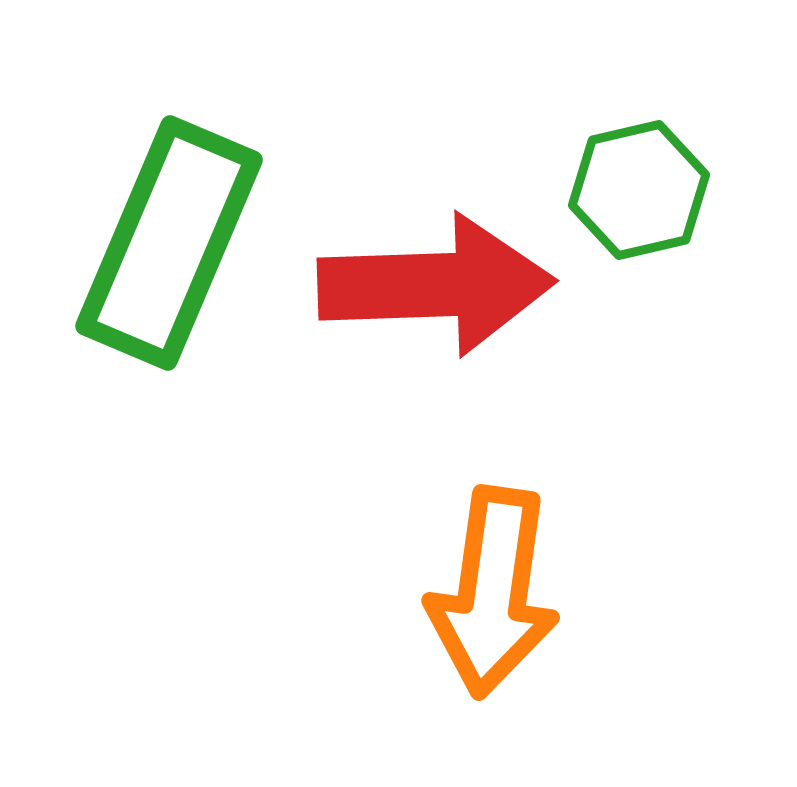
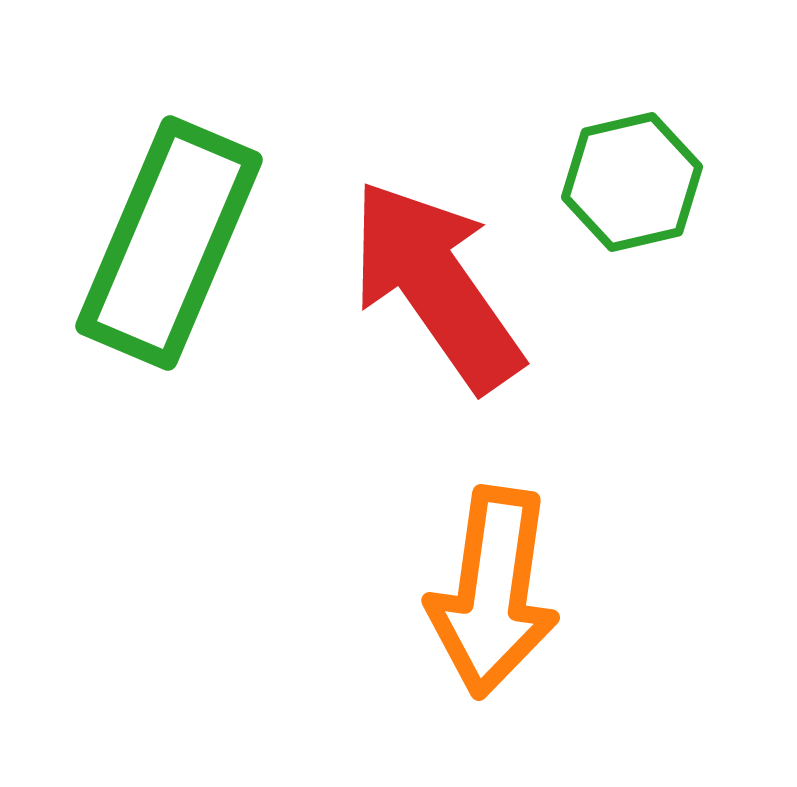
green hexagon: moved 7 px left, 8 px up
red arrow: rotated 123 degrees counterclockwise
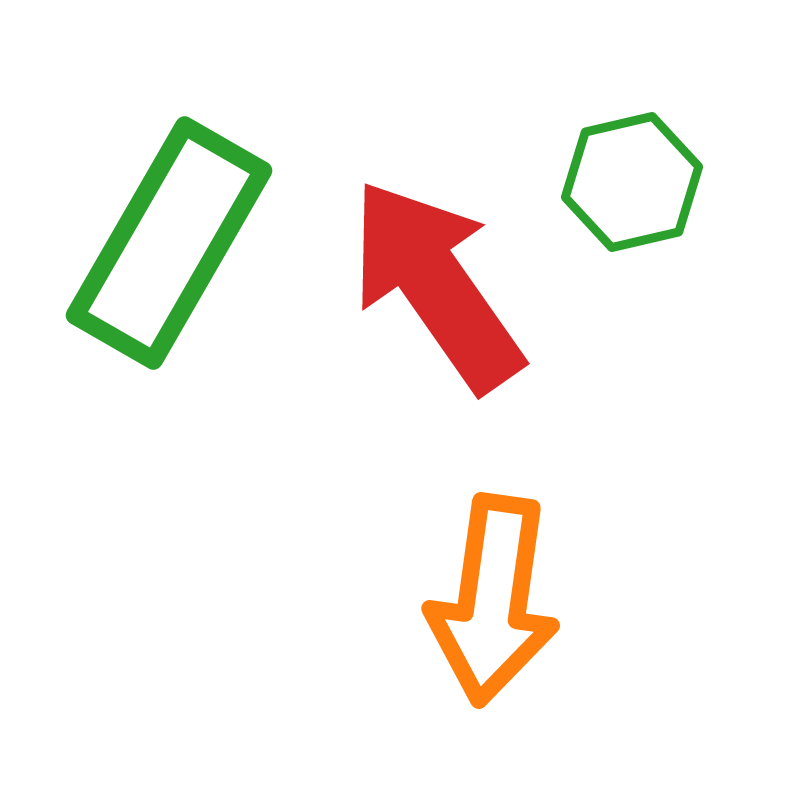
green rectangle: rotated 7 degrees clockwise
orange arrow: moved 8 px down
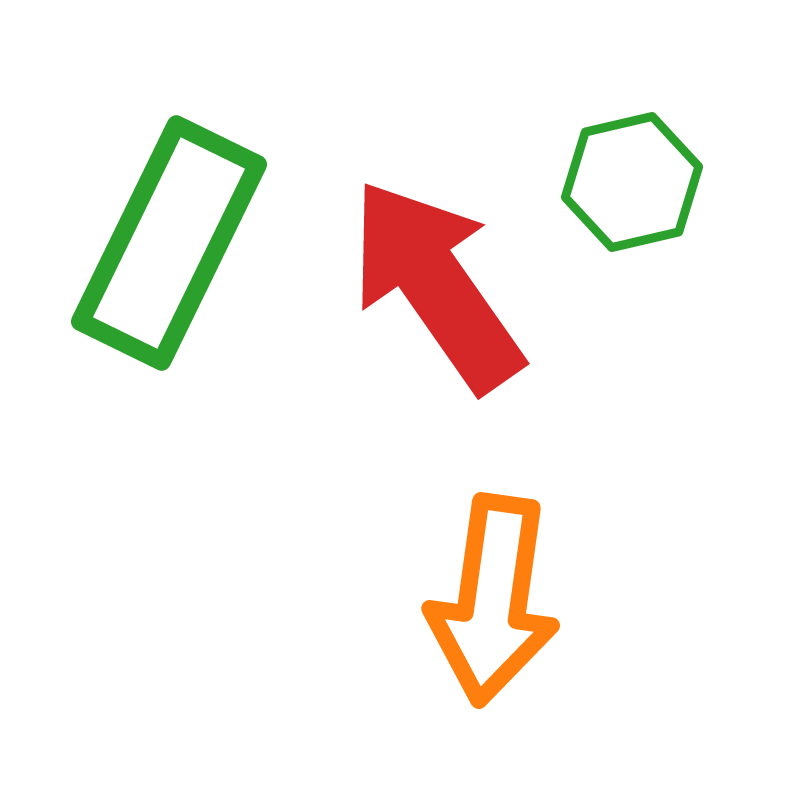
green rectangle: rotated 4 degrees counterclockwise
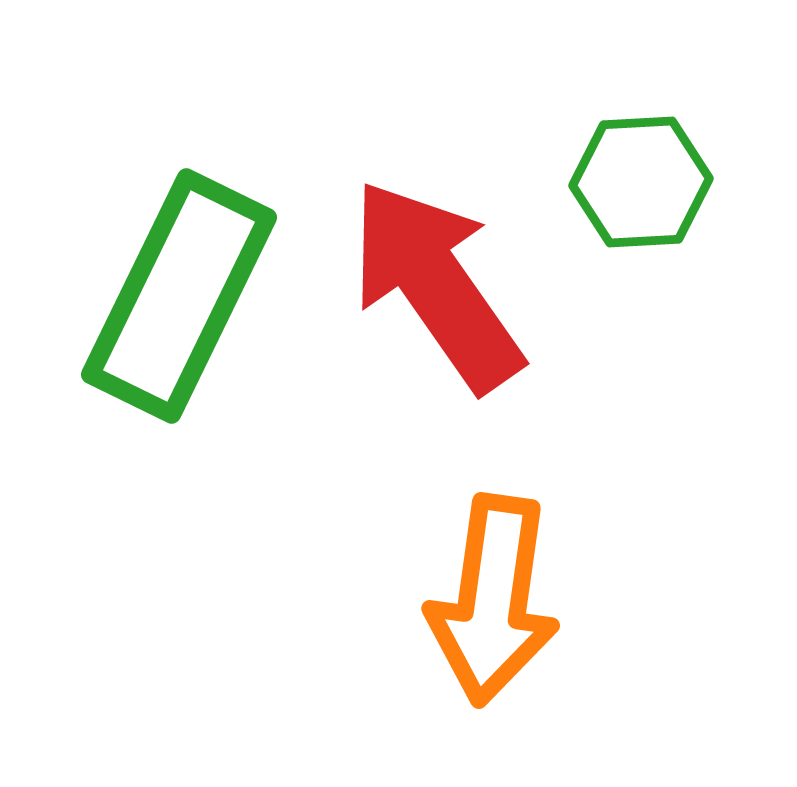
green hexagon: moved 9 px right; rotated 10 degrees clockwise
green rectangle: moved 10 px right, 53 px down
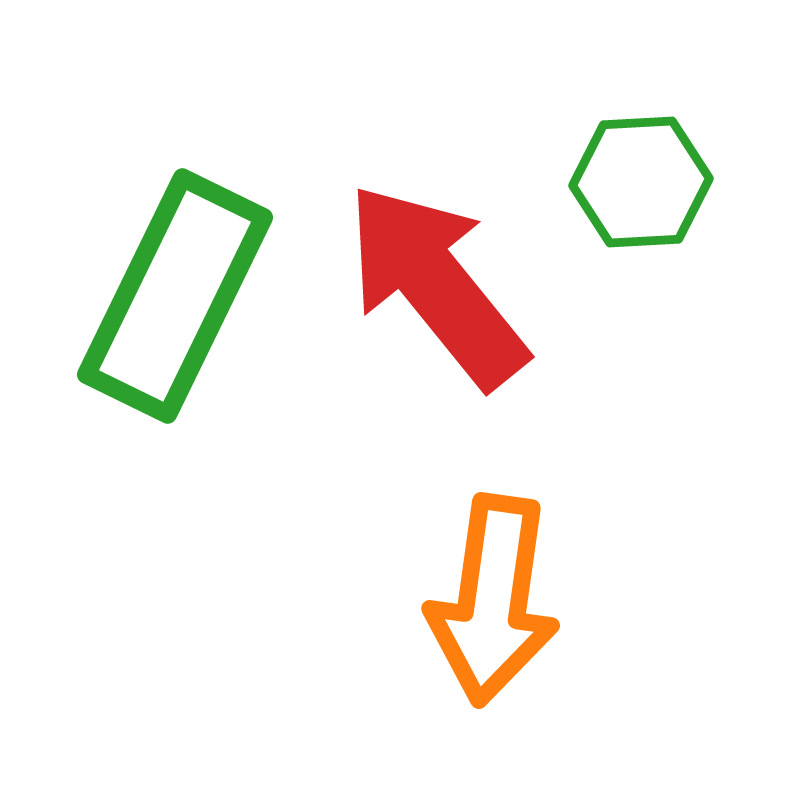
red arrow: rotated 4 degrees counterclockwise
green rectangle: moved 4 px left
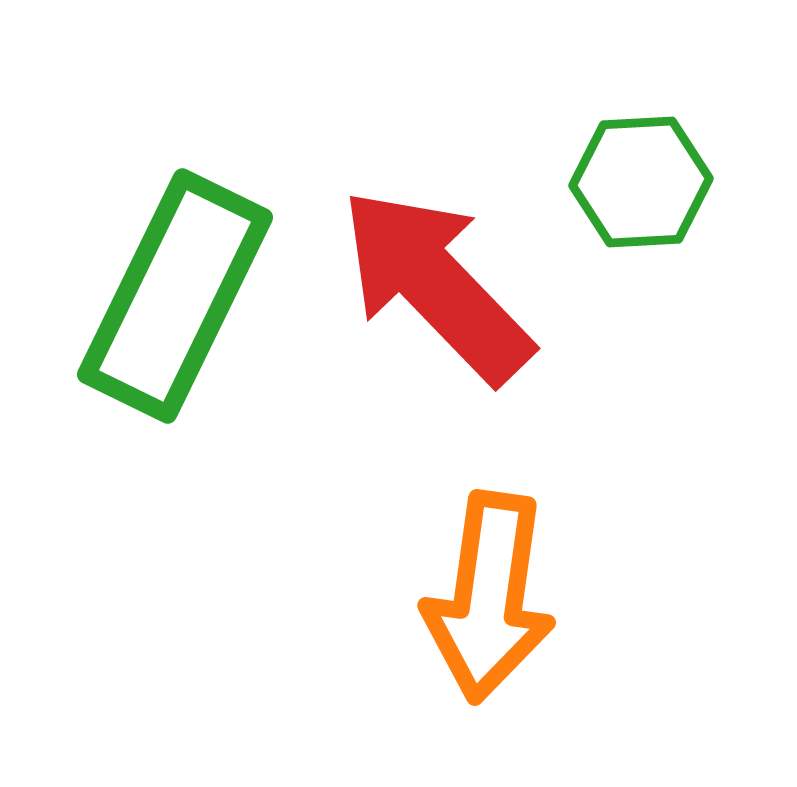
red arrow: rotated 5 degrees counterclockwise
orange arrow: moved 4 px left, 3 px up
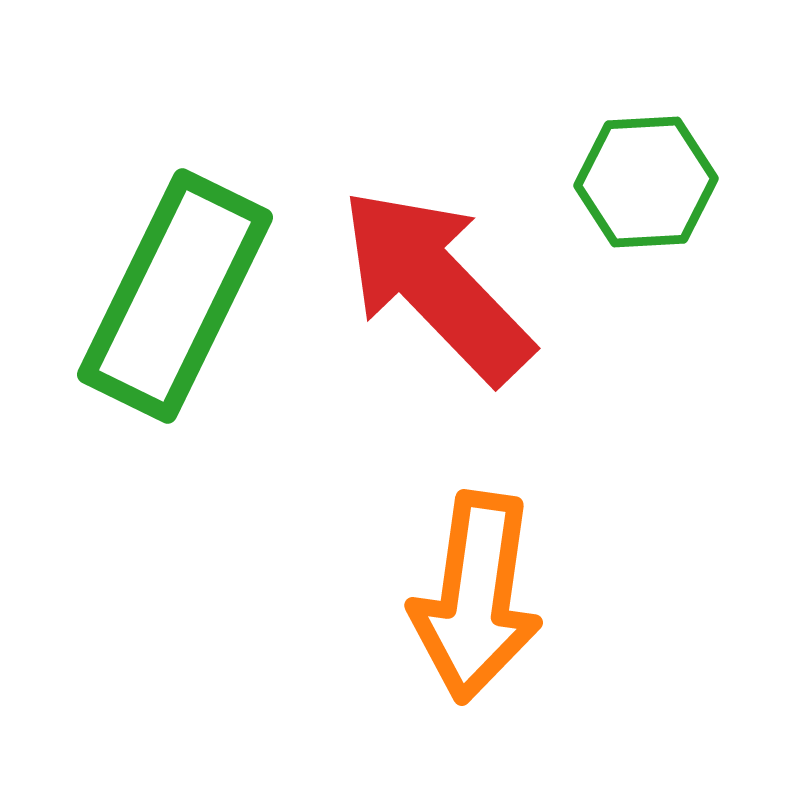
green hexagon: moved 5 px right
orange arrow: moved 13 px left
